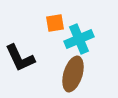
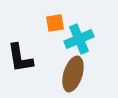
black L-shape: rotated 16 degrees clockwise
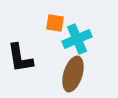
orange square: rotated 18 degrees clockwise
cyan cross: moved 2 px left
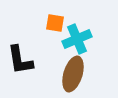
black L-shape: moved 2 px down
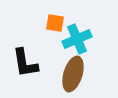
black L-shape: moved 5 px right, 3 px down
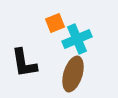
orange square: rotated 30 degrees counterclockwise
black L-shape: moved 1 px left
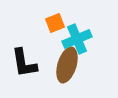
brown ellipse: moved 6 px left, 9 px up
